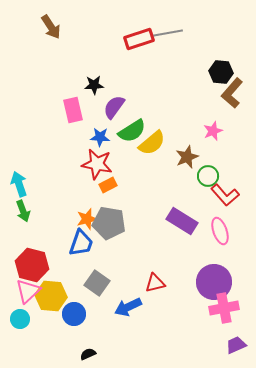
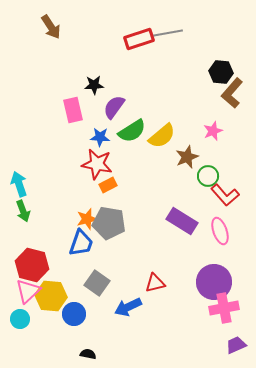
yellow semicircle: moved 10 px right, 7 px up
black semicircle: rotated 35 degrees clockwise
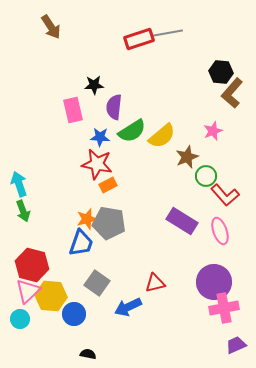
purple semicircle: rotated 30 degrees counterclockwise
green circle: moved 2 px left
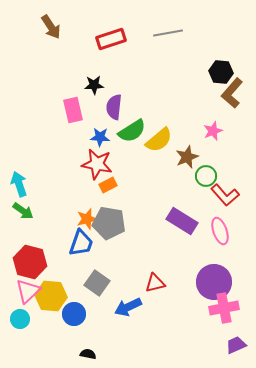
red rectangle: moved 28 px left
yellow semicircle: moved 3 px left, 4 px down
green arrow: rotated 35 degrees counterclockwise
red hexagon: moved 2 px left, 3 px up
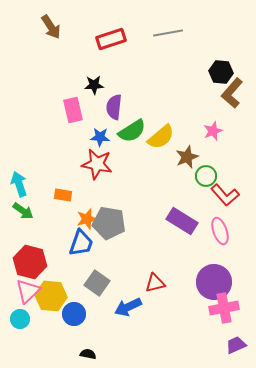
yellow semicircle: moved 2 px right, 3 px up
orange rectangle: moved 45 px left, 10 px down; rotated 36 degrees clockwise
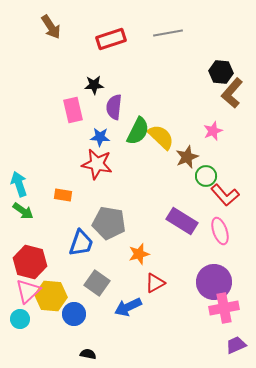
green semicircle: moved 6 px right; rotated 32 degrees counterclockwise
yellow semicircle: rotated 96 degrees counterclockwise
orange star: moved 52 px right, 35 px down
red triangle: rotated 15 degrees counterclockwise
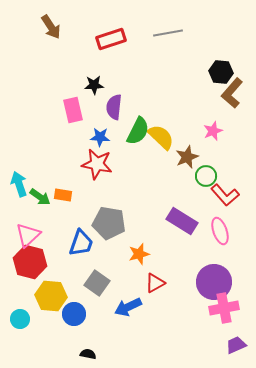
green arrow: moved 17 px right, 14 px up
pink triangle: moved 56 px up
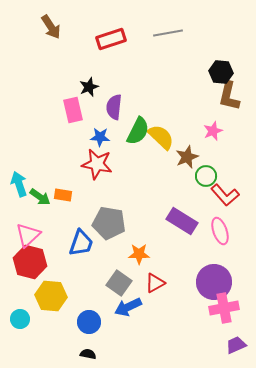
black star: moved 5 px left, 2 px down; rotated 18 degrees counterclockwise
brown L-shape: moved 3 px left, 3 px down; rotated 28 degrees counterclockwise
orange star: rotated 15 degrees clockwise
gray square: moved 22 px right
blue circle: moved 15 px right, 8 px down
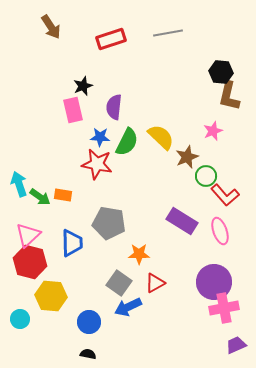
black star: moved 6 px left, 1 px up
green semicircle: moved 11 px left, 11 px down
blue trapezoid: moved 9 px left; rotated 20 degrees counterclockwise
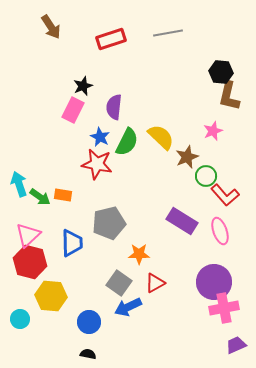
pink rectangle: rotated 40 degrees clockwise
blue star: rotated 24 degrees clockwise
gray pentagon: rotated 24 degrees counterclockwise
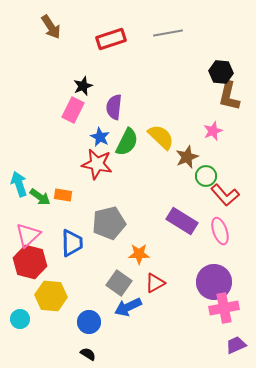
black semicircle: rotated 21 degrees clockwise
